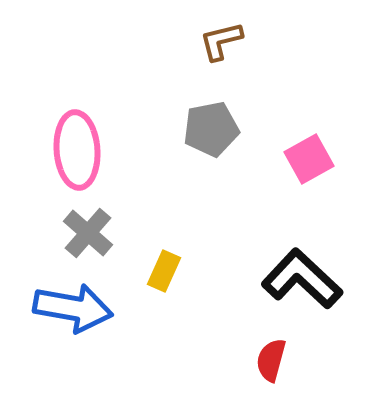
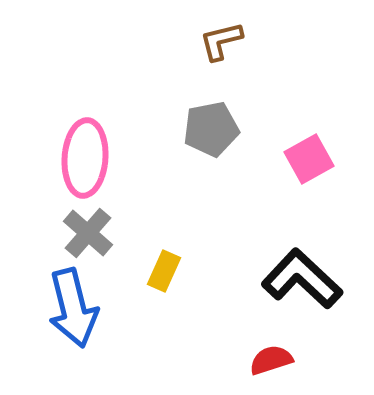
pink ellipse: moved 8 px right, 8 px down; rotated 8 degrees clockwise
blue arrow: rotated 66 degrees clockwise
red semicircle: rotated 57 degrees clockwise
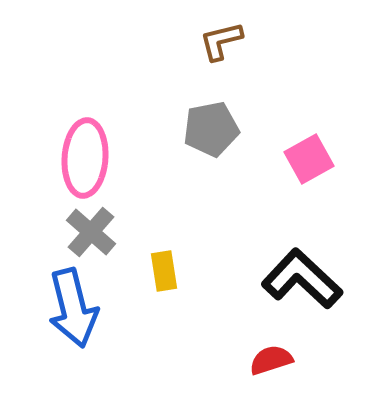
gray cross: moved 3 px right, 1 px up
yellow rectangle: rotated 33 degrees counterclockwise
